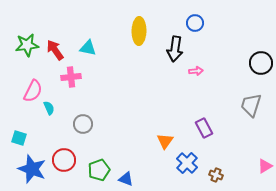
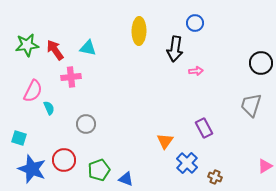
gray circle: moved 3 px right
brown cross: moved 1 px left, 2 px down
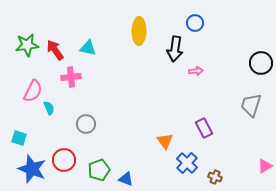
orange triangle: rotated 12 degrees counterclockwise
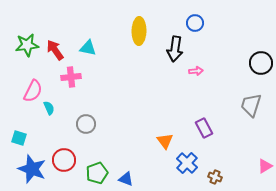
green pentagon: moved 2 px left, 3 px down
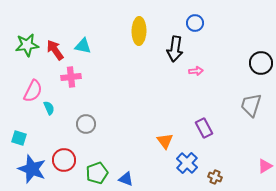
cyan triangle: moved 5 px left, 2 px up
